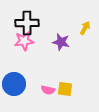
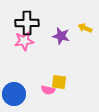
yellow arrow: rotated 96 degrees counterclockwise
purple star: moved 6 px up
blue circle: moved 10 px down
yellow square: moved 6 px left, 7 px up
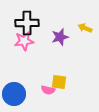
purple star: moved 1 px left, 1 px down; rotated 30 degrees counterclockwise
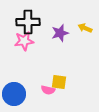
black cross: moved 1 px right, 1 px up
purple star: moved 4 px up
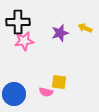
black cross: moved 10 px left
pink semicircle: moved 2 px left, 2 px down
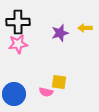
yellow arrow: rotated 24 degrees counterclockwise
pink star: moved 6 px left, 3 px down
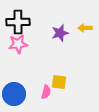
pink semicircle: rotated 88 degrees counterclockwise
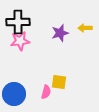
pink star: moved 2 px right, 3 px up
